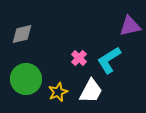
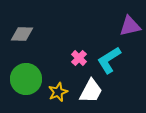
gray diamond: rotated 15 degrees clockwise
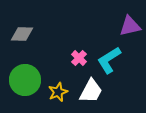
green circle: moved 1 px left, 1 px down
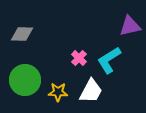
yellow star: rotated 24 degrees clockwise
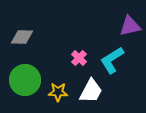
gray diamond: moved 3 px down
cyan L-shape: moved 3 px right
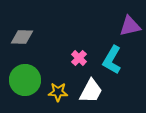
cyan L-shape: rotated 28 degrees counterclockwise
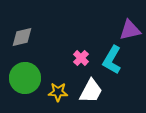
purple triangle: moved 4 px down
gray diamond: rotated 15 degrees counterclockwise
pink cross: moved 2 px right
green circle: moved 2 px up
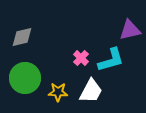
cyan L-shape: moved 1 px left; rotated 136 degrees counterclockwise
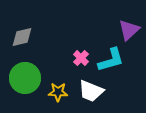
purple triangle: moved 1 px left; rotated 30 degrees counterclockwise
white trapezoid: rotated 84 degrees clockwise
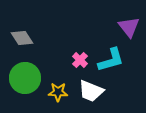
purple triangle: moved 3 px up; rotated 25 degrees counterclockwise
gray diamond: moved 1 px down; rotated 70 degrees clockwise
pink cross: moved 1 px left, 2 px down
